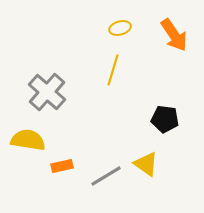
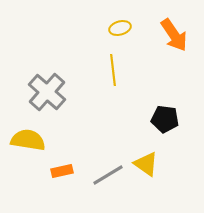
yellow line: rotated 24 degrees counterclockwise
orange rectangle: moved 5 px down
gray line: moved 2 px right, 1 px up
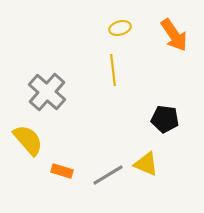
yellow semicircle: rotated 40 degrees clockwise
yellow triangle: rotated 12 degrees counterclockwise
orange rectangle: rotated 30 degrees clockwise
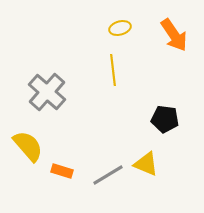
yellow semicircle: moved 6 px down
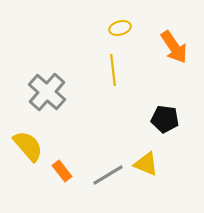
orange arrow: moved 12 px down
orange rectangle: rotated 35 degrees clockwise
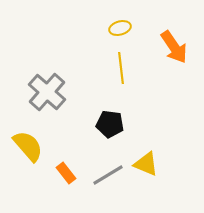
yellow line: moved 8 px right, 2 px up
black pentagon: moved 55 px left, 5 px down
orange rectangle: moved 4 px right, 2 px down
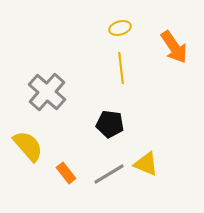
gray line: moved 1 px right, 1 px up
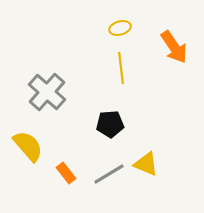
black pentagon: rotated 12 degrees counterclockwise
